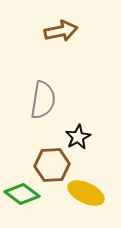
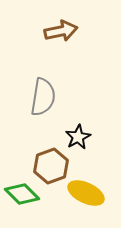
gray semicircle: moved 3 px up
brown hexagon: moved 1 px left, 1 px down; rotated 16 degrees counterclockwise
green diamond: rotated 8 degrees clockwise
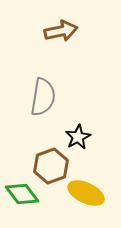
green diamond: rotated 8 degrees clockwise
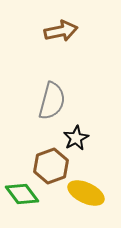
gray semicircle: moved 9 px right, 4 px down; rotated 6 degrees clockwise
black star: moved 2 px left, 1 px down
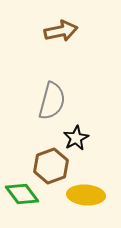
yellow ellipse: moved 2 px down; rotated 21 degrees counterclockwise
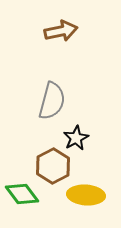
brown hexagon: moved 2 px right; rotated 8 degrees counterclockwise
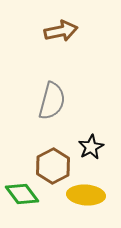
black star: moved 15 px right, 9 px down
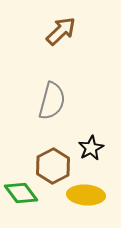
brown arrow: rotated 32 degrees counterclockwise
black star: moved 1 px down
green diamond: moved 1 px left, 1 px up
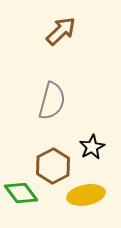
black star: moved 1 px right, 1 px up
yellow ellipse: rotated 15 degrees counterclockwise
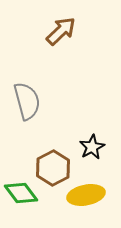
gray semicircle: moved 25 px left; rotated 30 degrees counterclockwise
brown hexagon: moved 2 px down
